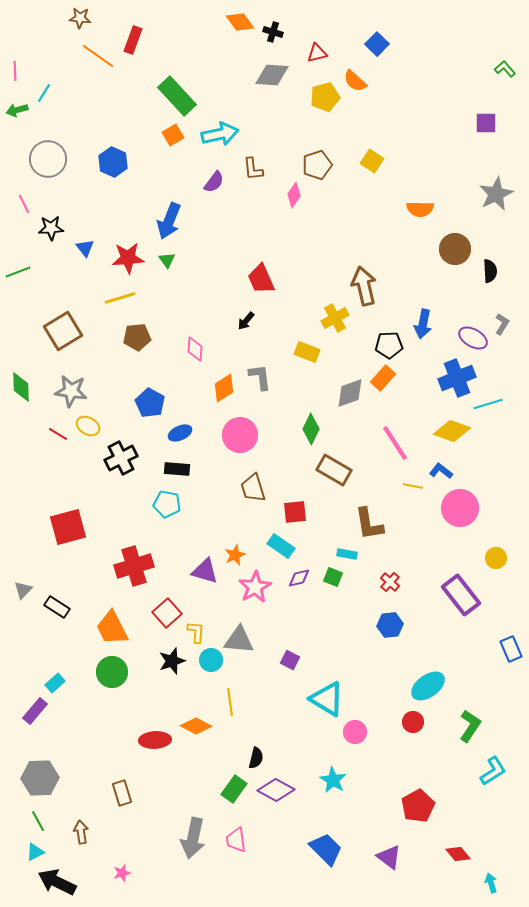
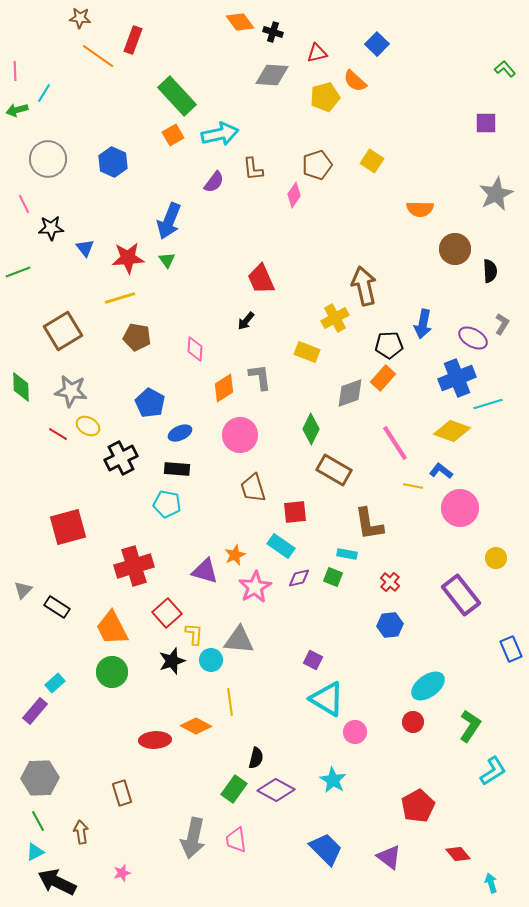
brown pentagon at (137, 337): rotated 16 degrees clockwise
yellow L-shape at (196, 632): moved 2 px left, 2 px down
purple square at (290, 660): moved 23 px right
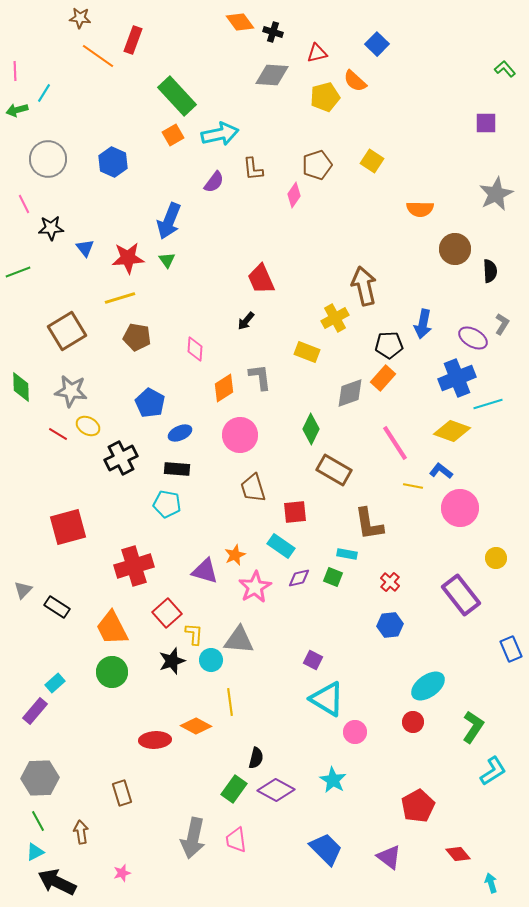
brown square at (63, 331): moved 4 px right
green L-shape at (470, 726): moved 3 px right, 1 px down
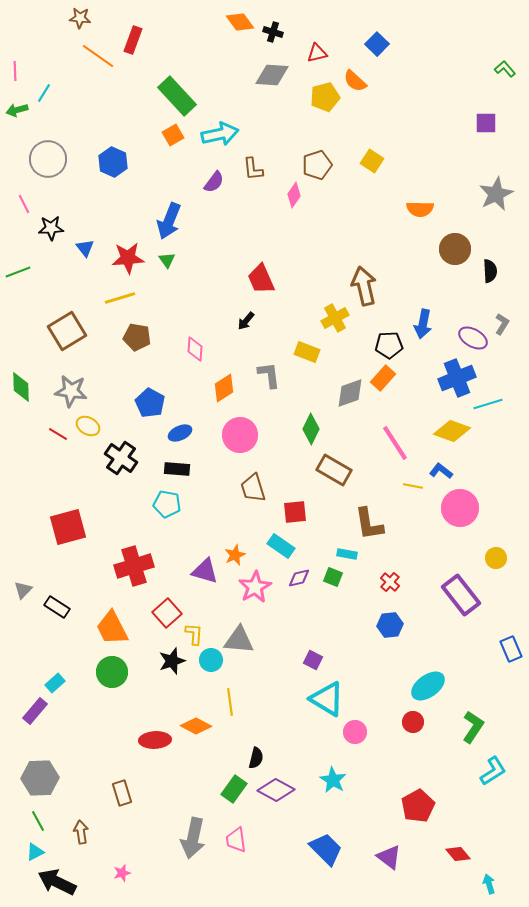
gray L-shape at (260, 377): moved 9 px right, 2 px up
black cross at (121, 458): rotated 28 degrees counterclockwise
cyan arrow at (491, 883): moved 2 px left, 1 px down
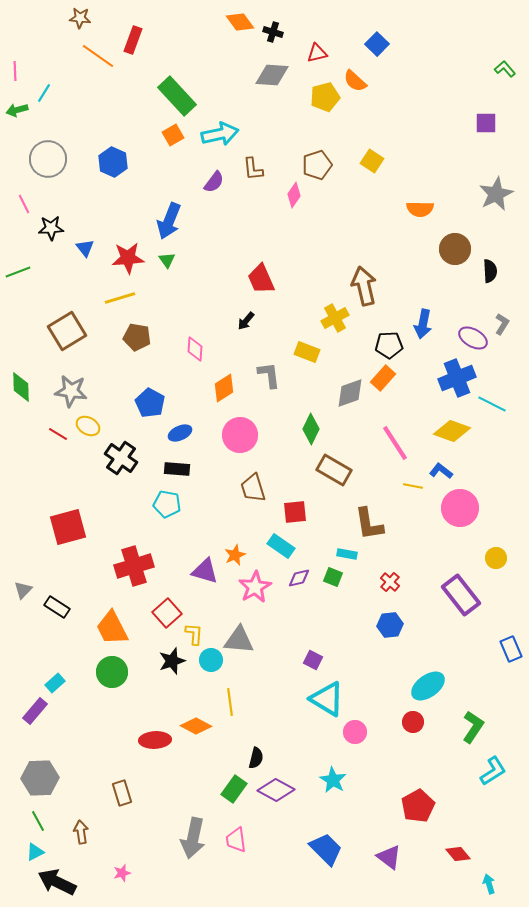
cyan line at (488, 404): moved 4 px right; rotated 44 degrees clockwise
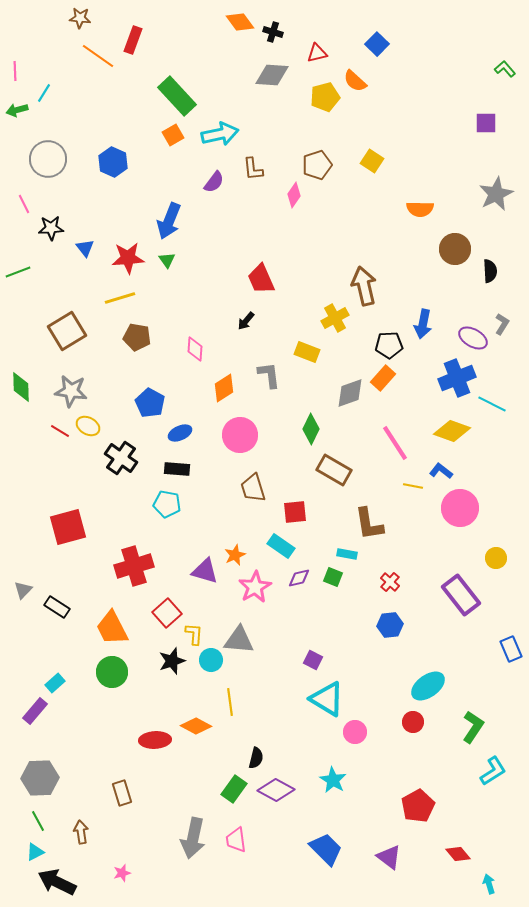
red line at (58, 434): moved 2 px right, 3 px up
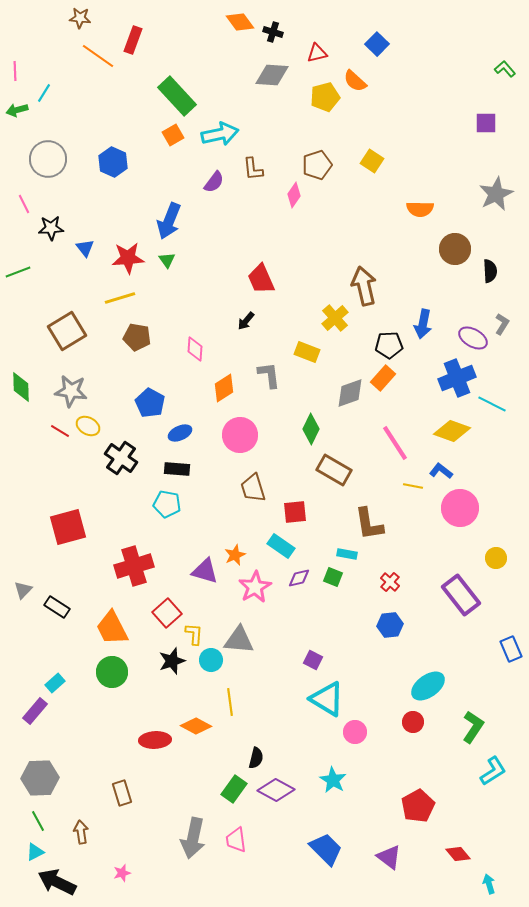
yellow cross at (335, 318): rotated 12 degrees counterclockwise
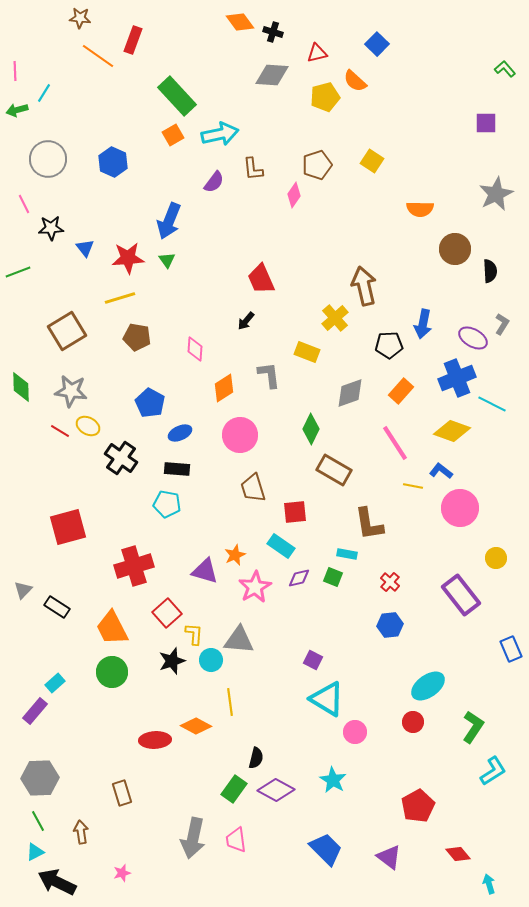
orange rectangle at (383, 378): moved 18 px right, 13 px down
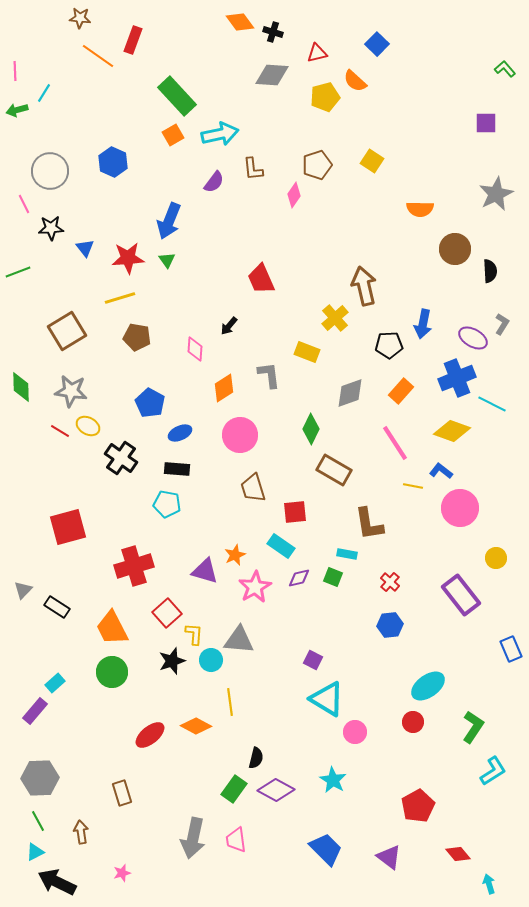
gray circle at (48, 159): moved 2 px right, 12 px down
black arrow at (246, 321): moved 17 px left, 5 px down
red ellipse at (155, 740): moved 5 px left, 5 px up; rotated 36 degrees counterclockwise
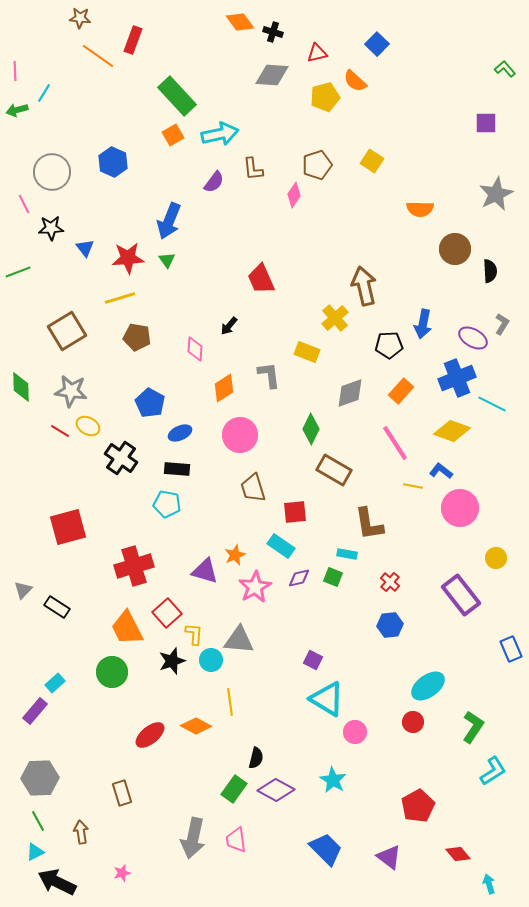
gray circle at (50, 171): moved 2 px right, 1 px down
orange trapezoid at (112, 628): moved 15 px right
